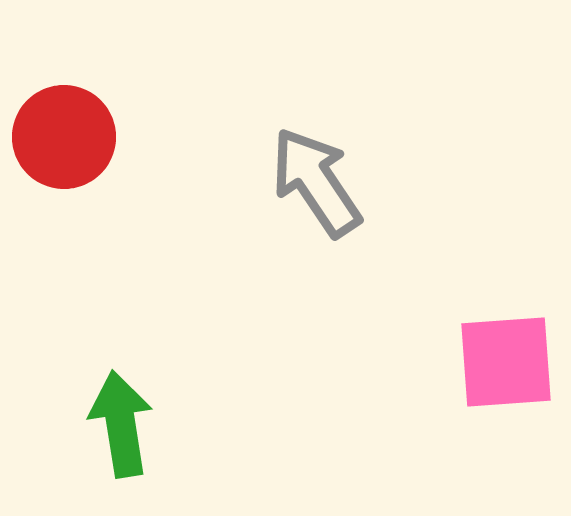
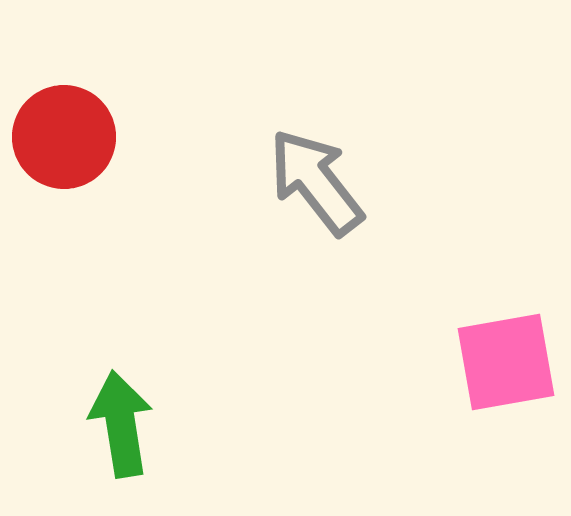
gray arrow: rotated 4 degrees counterclockwise
pink square: rotated 6 degrees counterclockwise
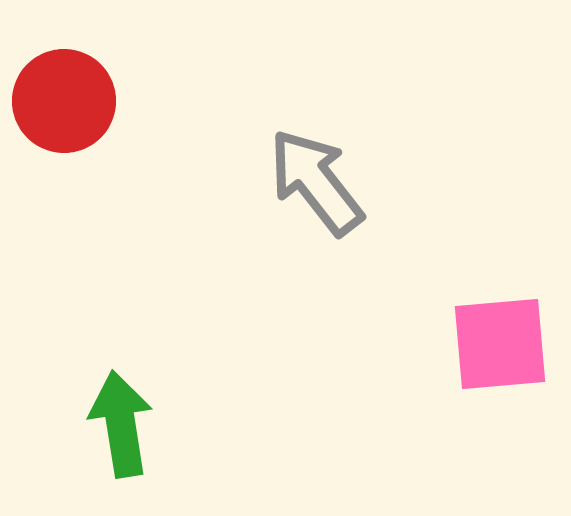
red circle: moved 36 px up
pink square: moved 6 px left, 18 px up; rotated 5 degrees clockwise
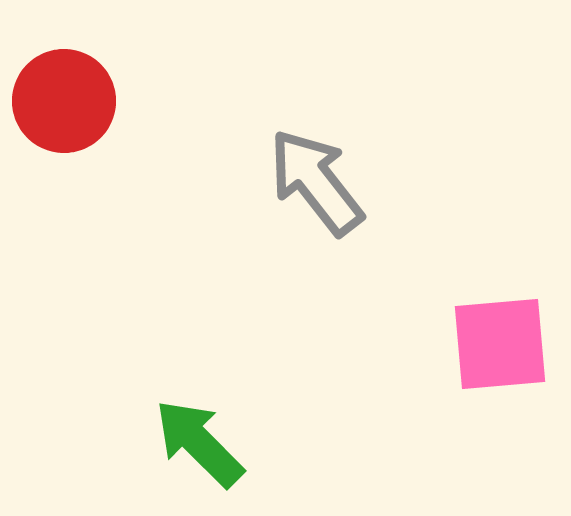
green arrow: moved 78 px right, 19 px down; rotated 36 degrees counterclockwise
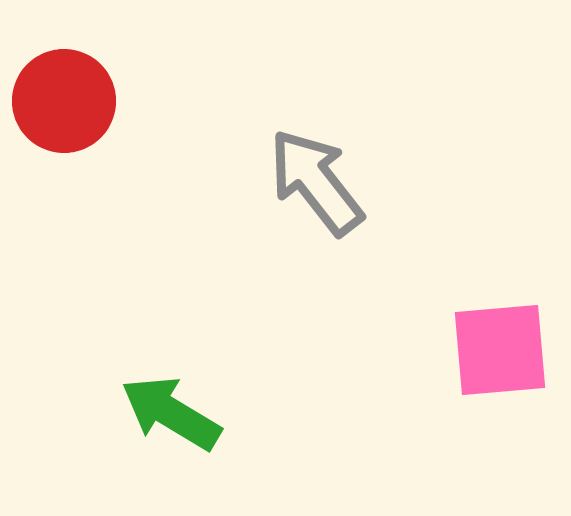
pink square: moved 6 px down
green arrow: moved 28 px left, 30 px up; rotated 14 degrees counterclockwise
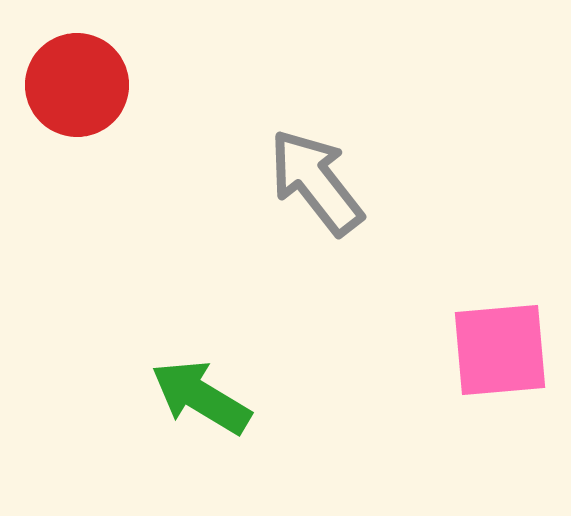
red circle: moved 13 px right, 16 px up
green arrow: moved 30 px right, 16 px up
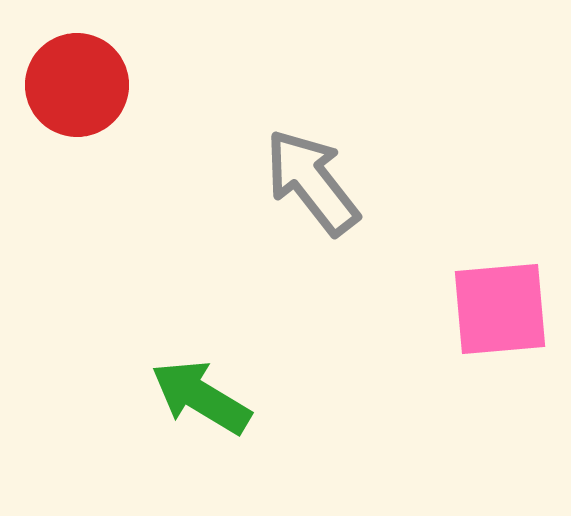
gray arrow: moved 4 px left
pink square: moved 41 px up
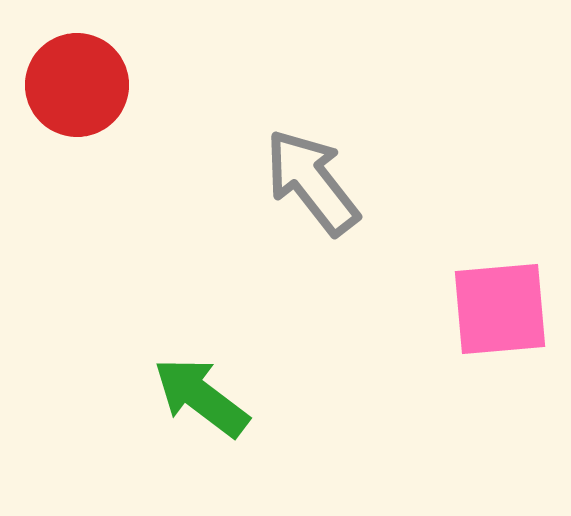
green arrow: rotated 6 degrees clockwise
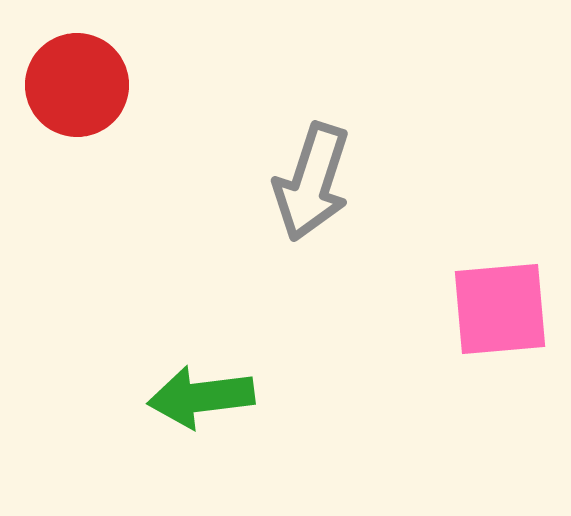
gray arrow: rotated 124 degrees counterclockwise
green arrow: rotated 44 degrees counterclockwise
